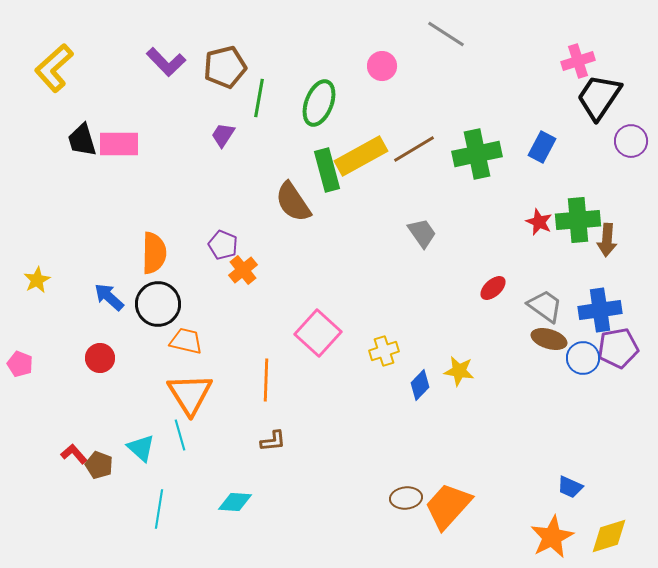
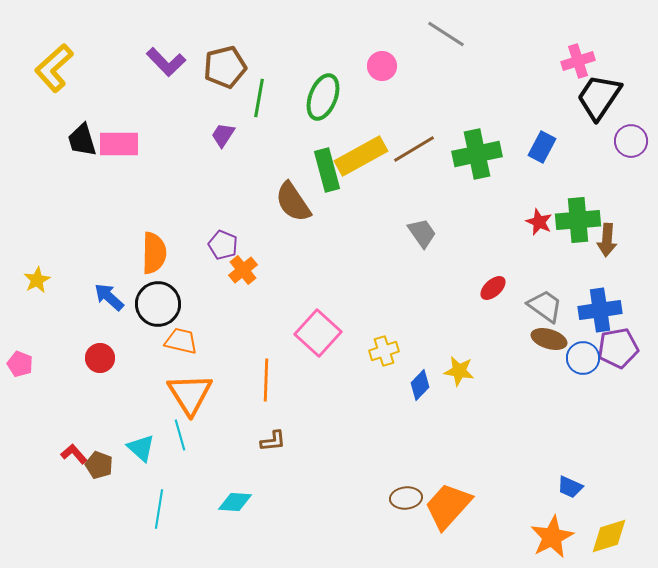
green ellipse at (319, 103): moved 4 px right, 6 px up
orange trapezoid at (186, 341): moved 5 px left
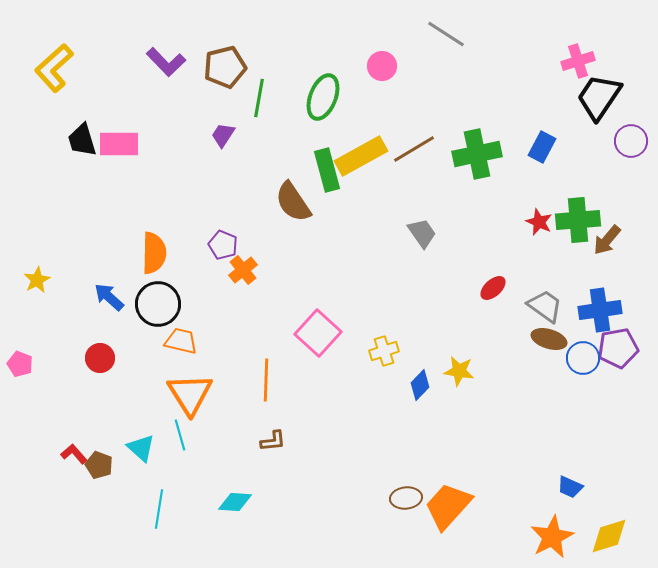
brown arrow at (607, 240): rotated 36 degrees clockwise
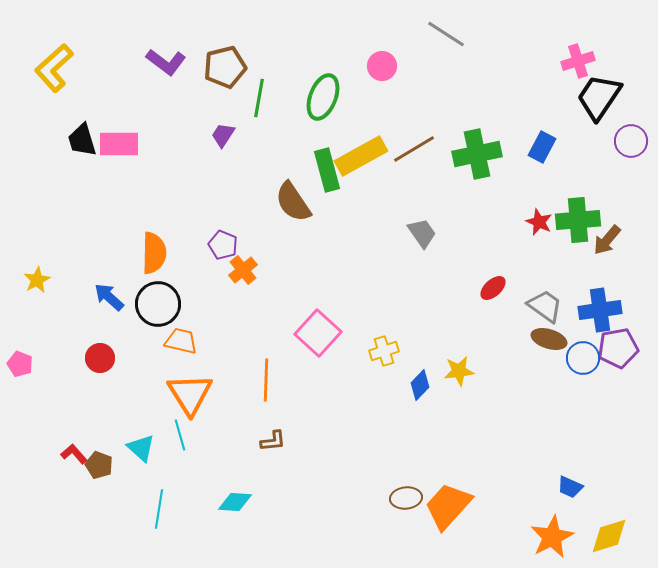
purple L-shape at (166, 62): rotated 9 degrees counterclockwise
yellow star at (459, 371): rotated 16 degrees counterclockwise
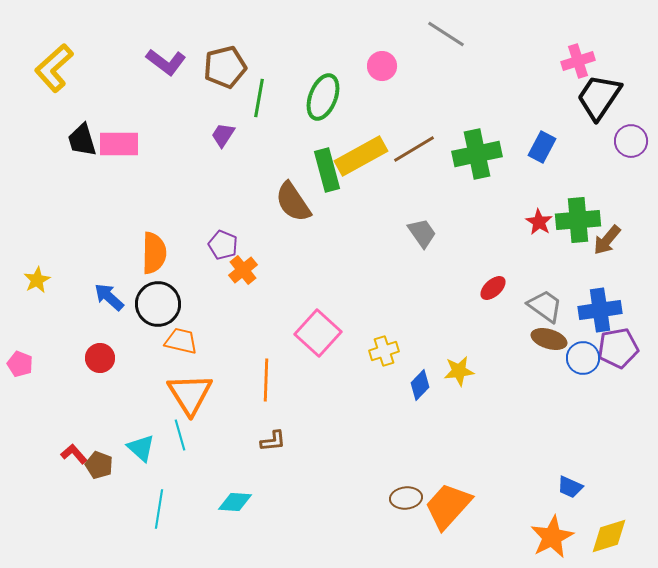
red star at (539, 222): rotated 8 degrees clockwise
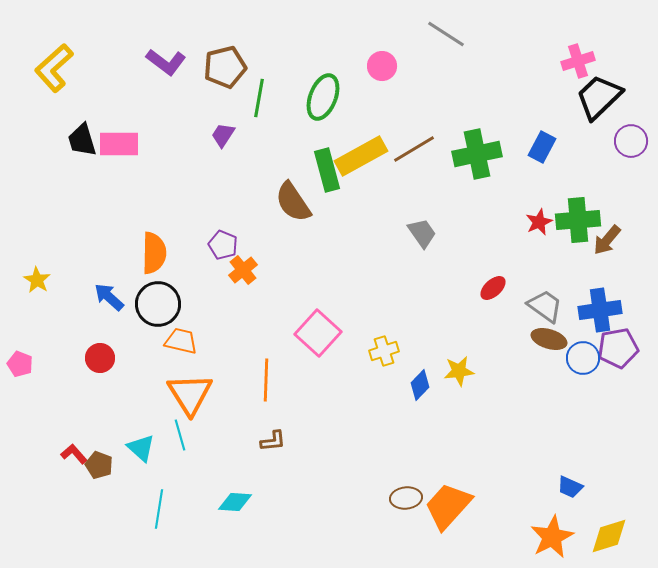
black trapezoid at (599, 97): rotated 12 degrees clockwise
red star at (539, 222): rotated 16 degrees clockwise
yellow star at (37, 280): rotated 12 degrees counterclockwise
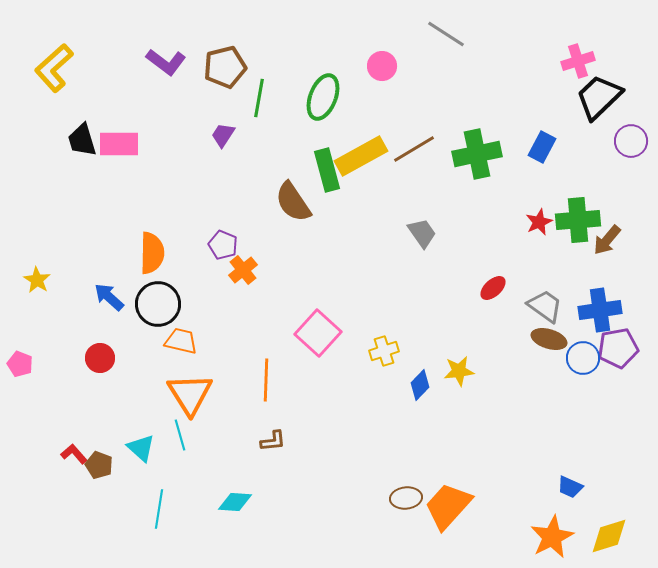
orange semicircle at (154, 253): moved 2 px left
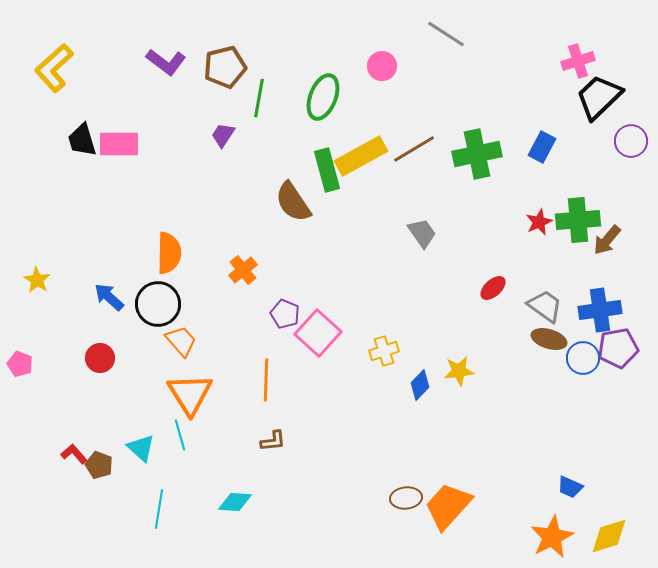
purple pentagon at (223, 245): moved 62 px right, 69 px down
orange semicircle at (152, 253): moved 17 px right
orange trapezoid at (181, 341): rotated 36 degrees clockwise
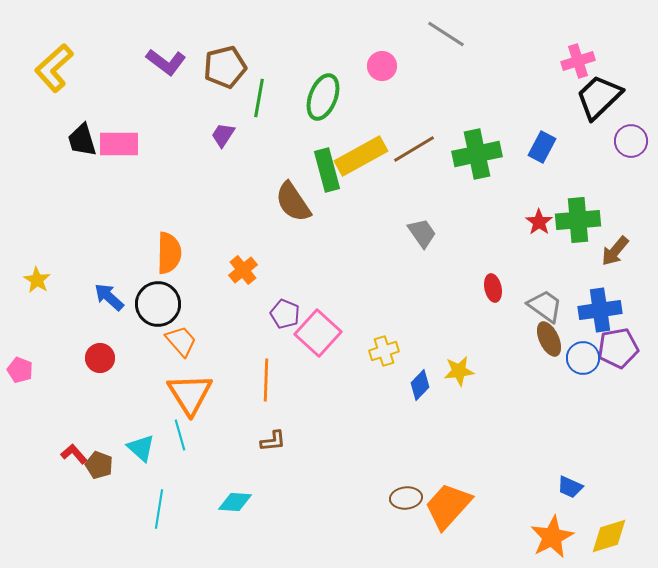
red star at (539, 222): rotated 12 degrees counterclockwise
brown arrow at (607, 240): moved 8 px right, 11 px down
red ellipse at (493, 288): rotated 60 degrees counterclockwise
brown ellipse at (549, 339): rotated 48 degrees clockwise
pink pentagon at (20, 364): moved 6 px down
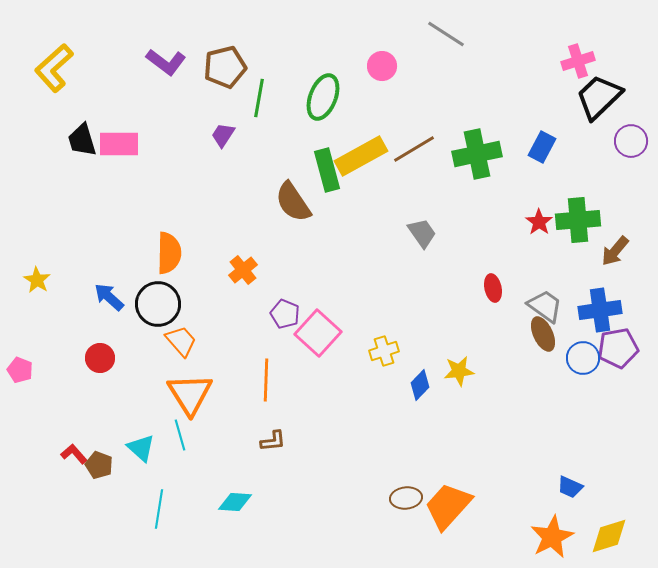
brown ellipse at (549, 339): moved 6 px left, 5 px up
